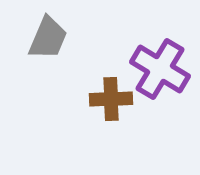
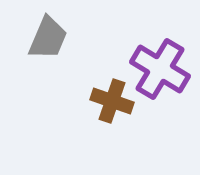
brown cross: moved 1 px right, 2 px down; rotated 21 degrees clockwise
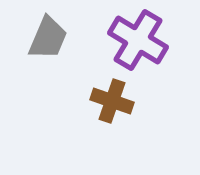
purple cross: moved 22 px left, 29 px up
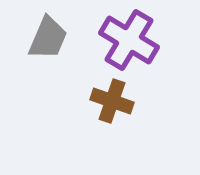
purple cross: moved 9 px left
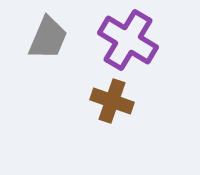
purple cross: moved 1 px left
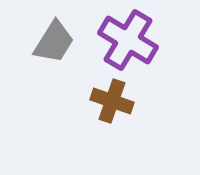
gray trapezoid: moved 6 px right, 4 px down; rotated 9 degrees clockwise
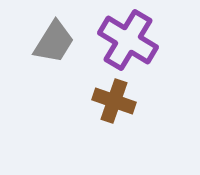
brown cross: moved 2 px right
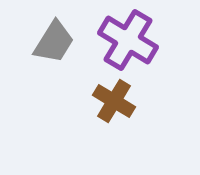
brown cross: rotated 12 degrees clockwise
